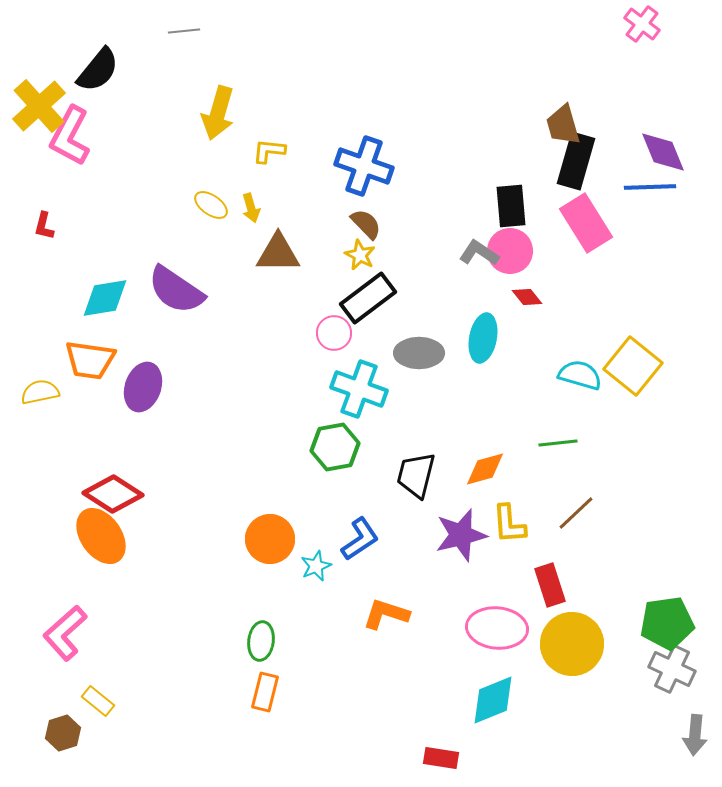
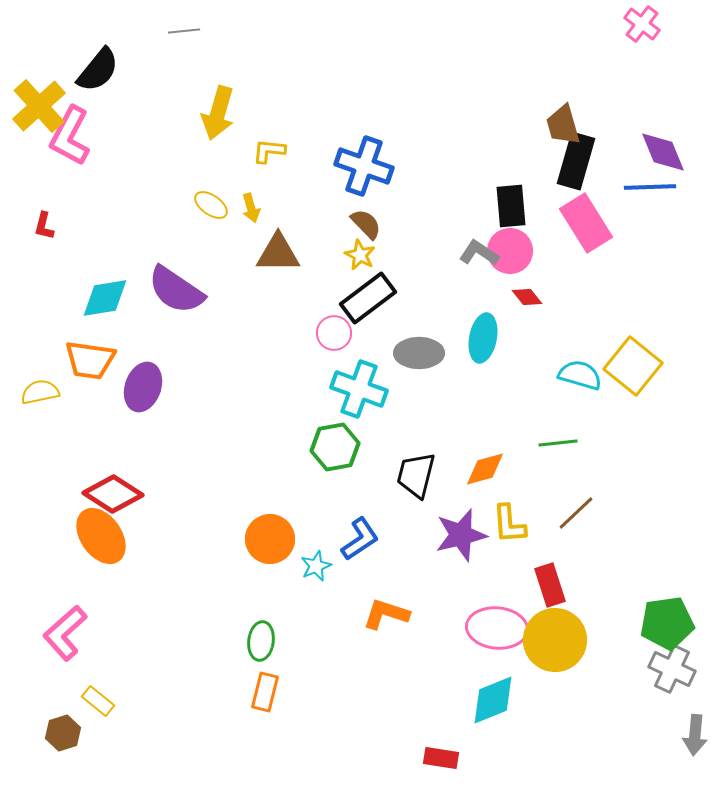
yellow circle at (572, 644): moved 17 px left, 4 px up
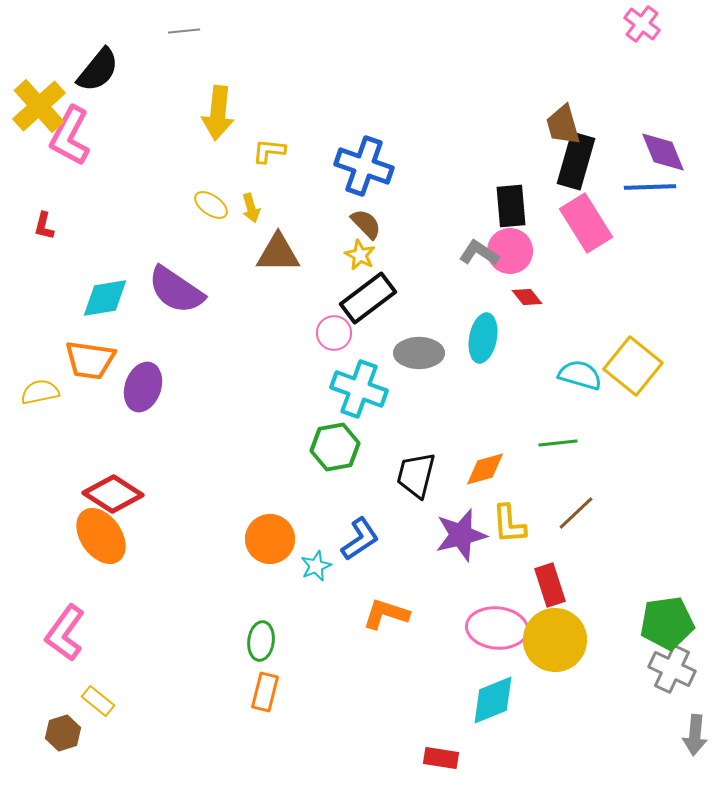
yellow arrow at (218, 113): rotated 10 degrees counterclockwise
pink L-shape at (65, 633): rotated 12 degrees counterclockwise
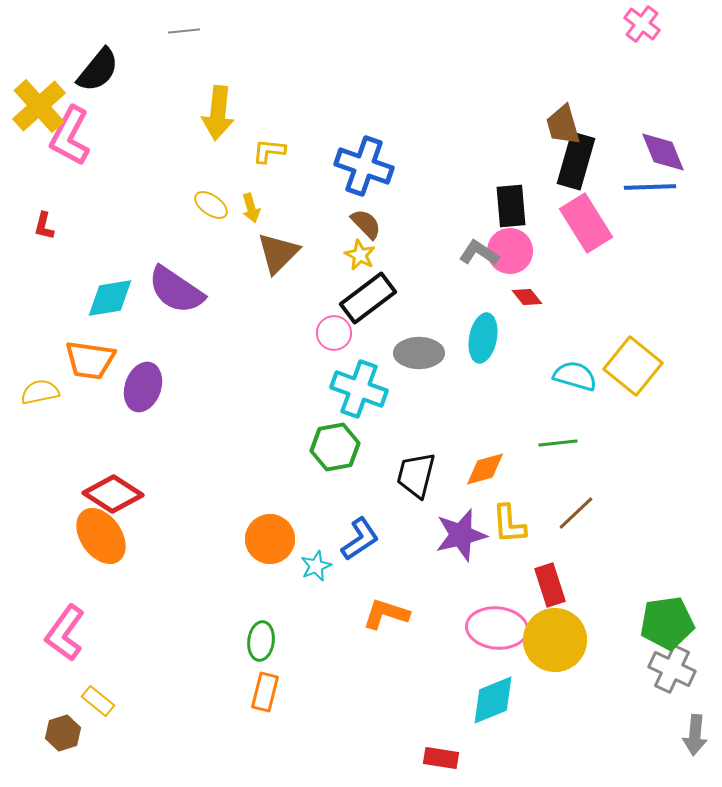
brown triangle at (278, 253): rotated 45 degrees counterclockwise
cyan diamond at (105, 298): moved 5 px right
cyan semicircle at (580, 375): moved 5 px left, 1 px down
